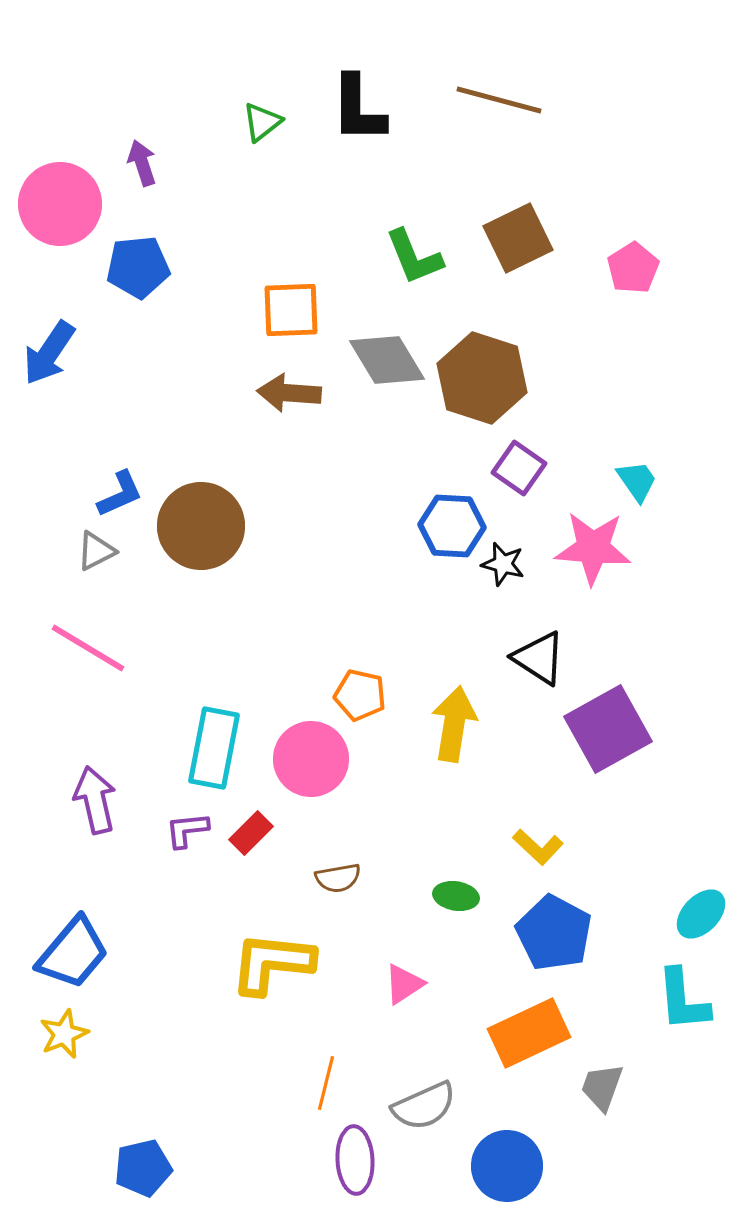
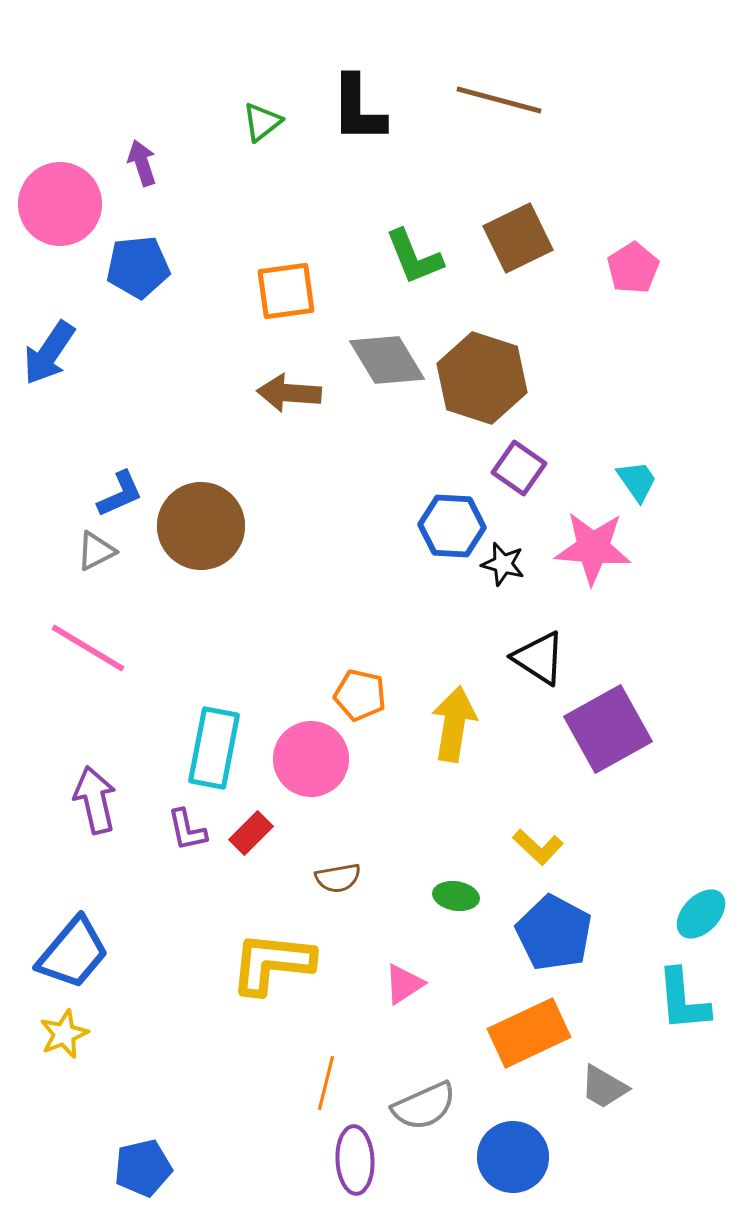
orange square at (291, 310): moved 5 px left, 19 px up; rotated 6 degrees counterclockwise
purple L-shape at (187, 830): rotated 96 degrees counterclockwise
gray trapezoid at (602, 1087): moved 2 px right; rotated 80 degrees counterclockwise
blue circle at (507, 1166): moved 6 px right, 9 px up
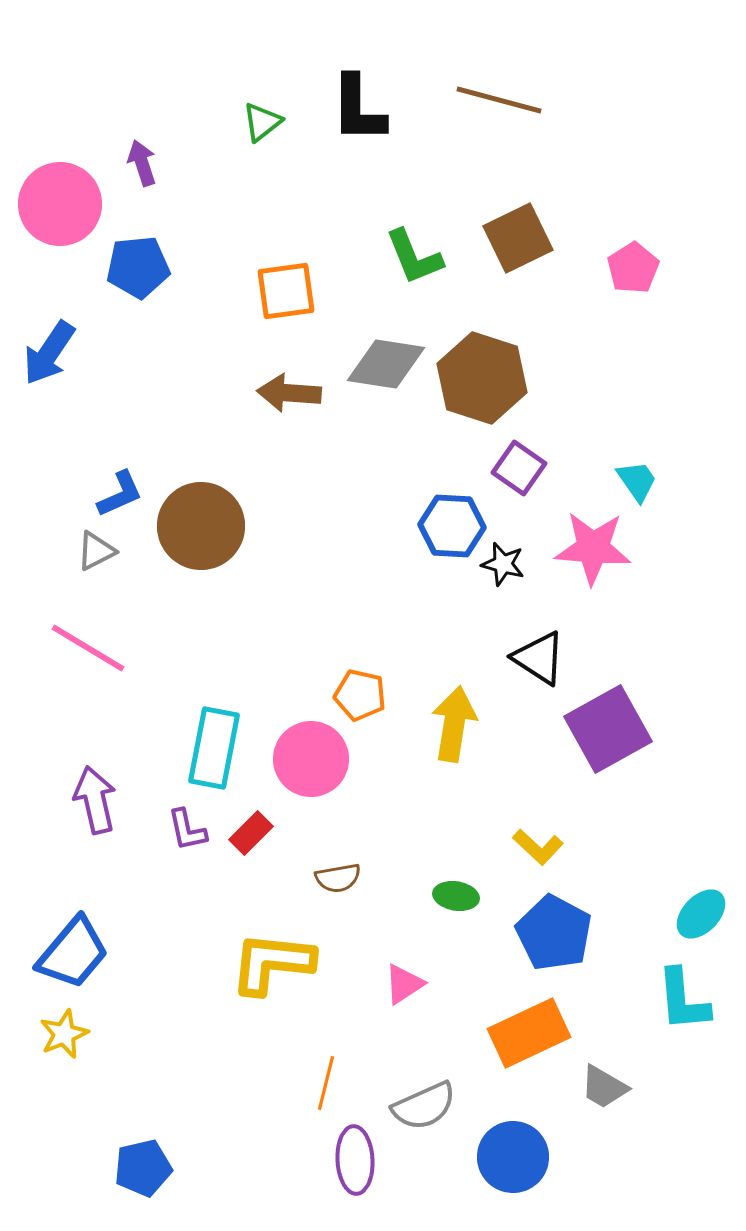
gray diamond at (387, 360): moved 1 px left, 4 px down; rotated 50 degrees counterclockwise
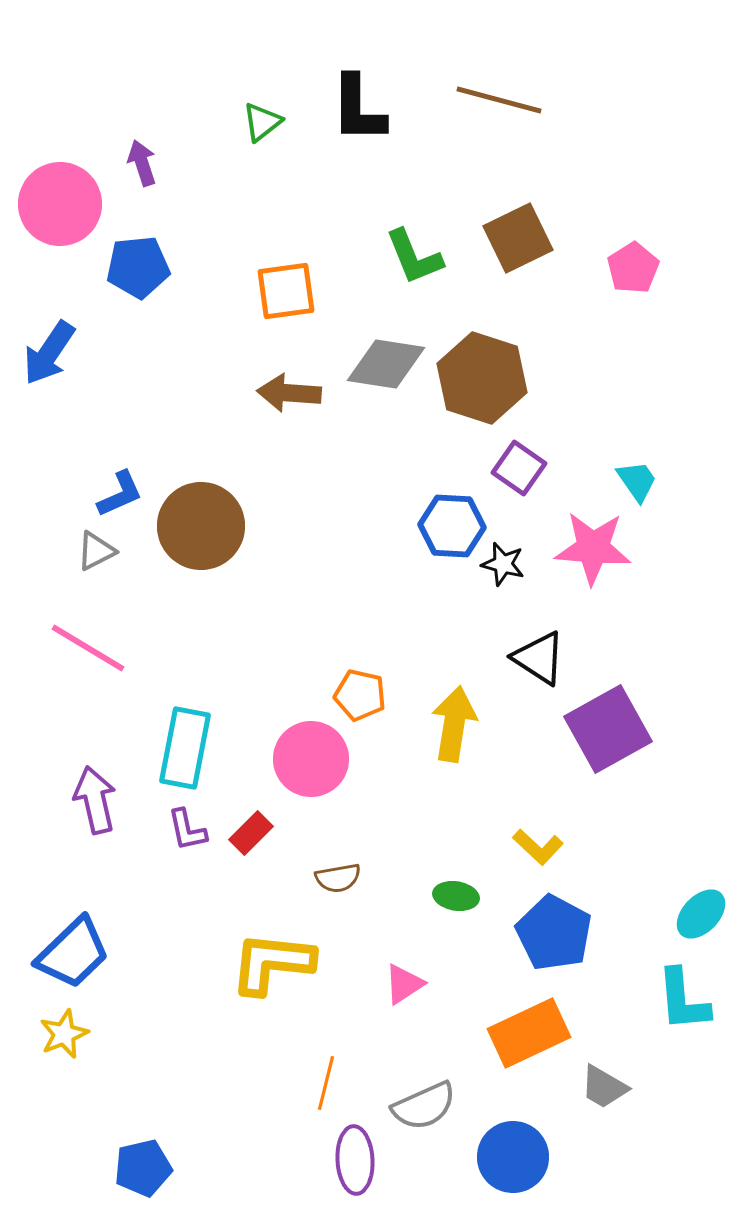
cyan rectangle at (214, 748): moved 29 px left
blue trapezoid at (73, 953): rotated 6 degrees clockwise
